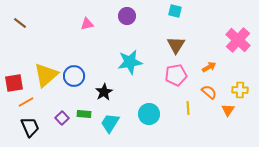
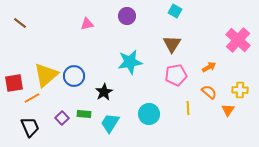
cyan square: rotated 16 degrees clockwise
brown triangle: moved 4 px left, 1 px up
orange line: moved 6 px right, 4 px up
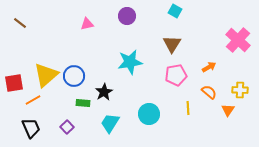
orange line: moved 1 px right, 2 px down
green rectangle: moved 1 px left, 11 px up
purple square: moved 5 px right, 9 px down
black trapezoid: moved 1 px right, 1 px down
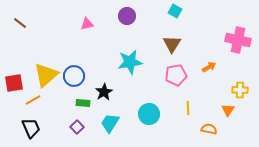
pink cross: rotated 30 degrees counterclockwise
orange semicircle: moved 37 px down; rotated 28 degrees counterclockwise
purple square: moved 10 px right
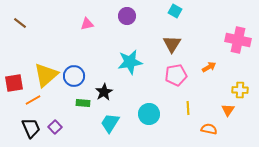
purple square: moved 22 px left
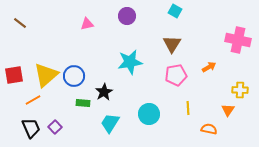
red square: moved 8 px up
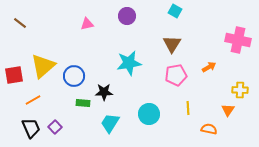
cyan star: moved 1 px left, 1 px down
yellow triangle: moved 3 px left, 9 px up
black star: rotated 30 degrees clockwise
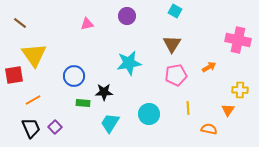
yellow triangle: moved 9 px left, 11 px up; rotated 24 degrees counterclockwise
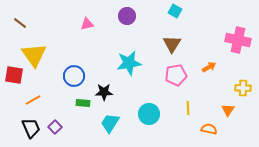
red square: rotated 18 degrees clockwise
yellow cross: moved 3 px right, 2 px up
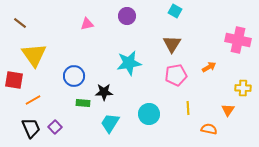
red square: moved 5 px down
